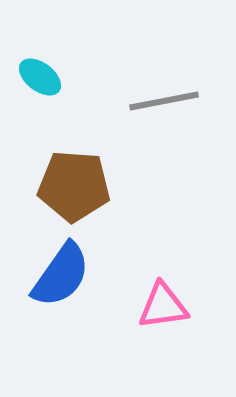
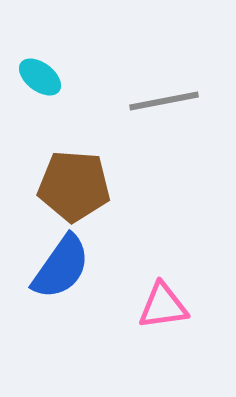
blue semicircle: moved 8 px up
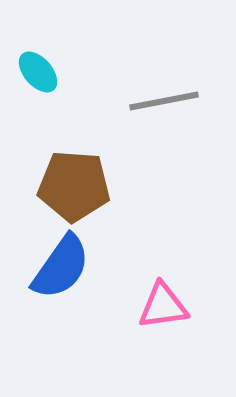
cyan ellipse: moved 2 px left, 5 px up; rotated 12 degrees clockwise
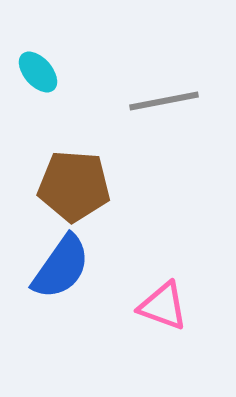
pink triangle: rotated 28 degrees clockwise
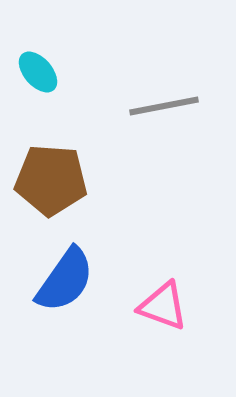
gray line: moved 5 px down
brown pentagon: moved 23 px left, 6 px up
blue semicircle: moved 4 px right, 13 px down
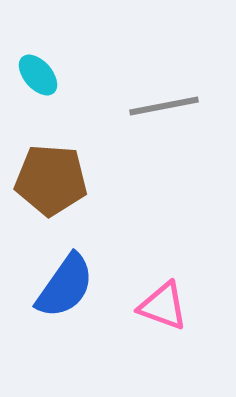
cyan ellipse: moved 3 px down
blue semicircle: moved 6 px down
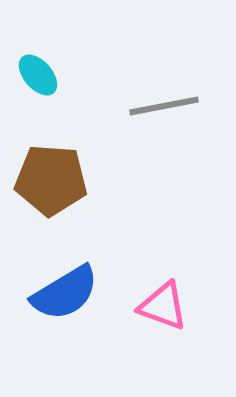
blue semicircle: moved 7 px down; rotated 24 degrees clockwise
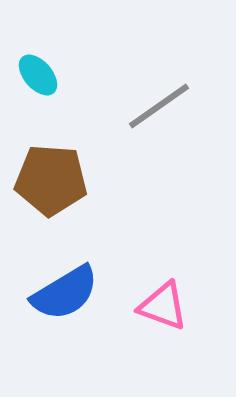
gray line: moved 5 px left; rotated 24 degrees counterclockwise
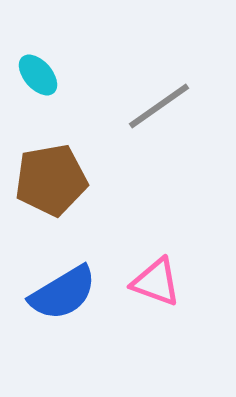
brown pentagon: rotated 14 degrees counterclockwise
blue semicircle: moved 2 px left
pink triangle: moved 7 px left, 24 px up
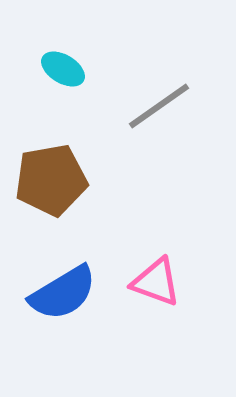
cyan ellipse: moved 25 px right, 6 px up; rotated 18 degrees counterclockwise
